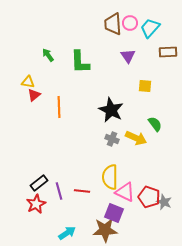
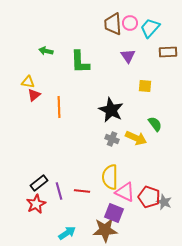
green arrow: moved 2 px left, 4 px up; rotated 40 degrees counterclockwise
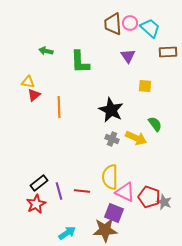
cyan trapezoid: rotated 90 degrees clockwise
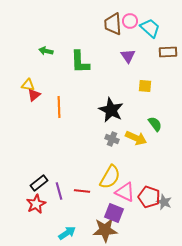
pink circle: moved 2 px up
yellow triangle: moved 3 px down
yellow semicircle: rotated 150 degrees counterclockwise
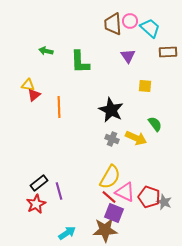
red line: moved 27 px right, 6 px down; rotated 35 degrees clockwise
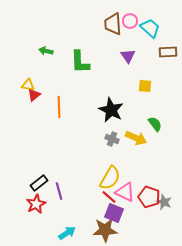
yellow semicircle: moved 1 px down
